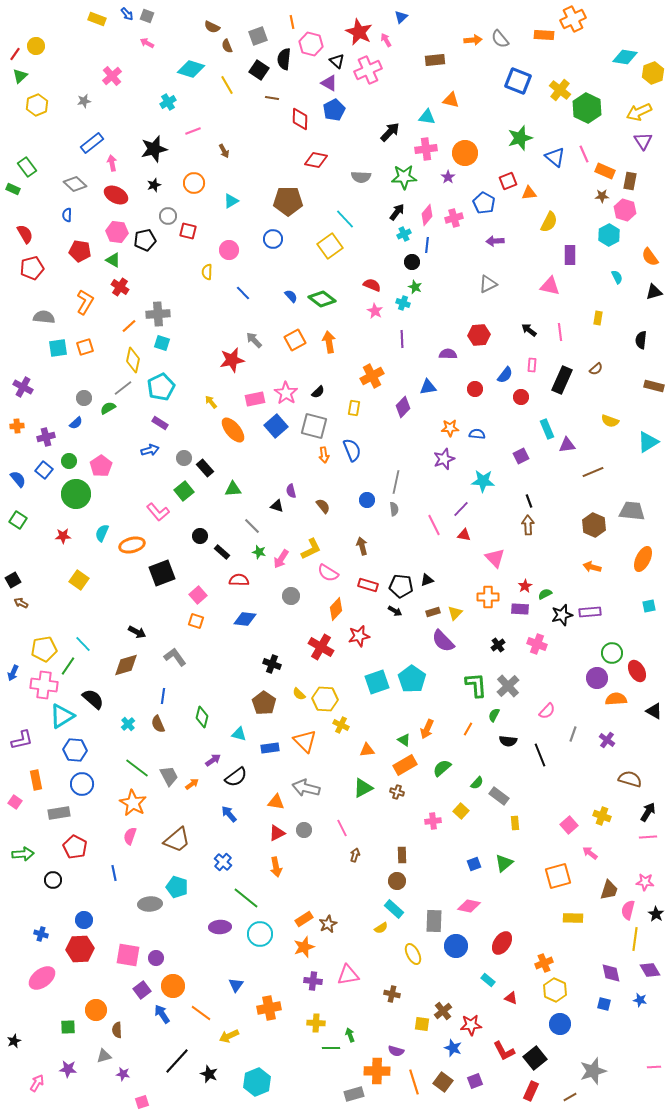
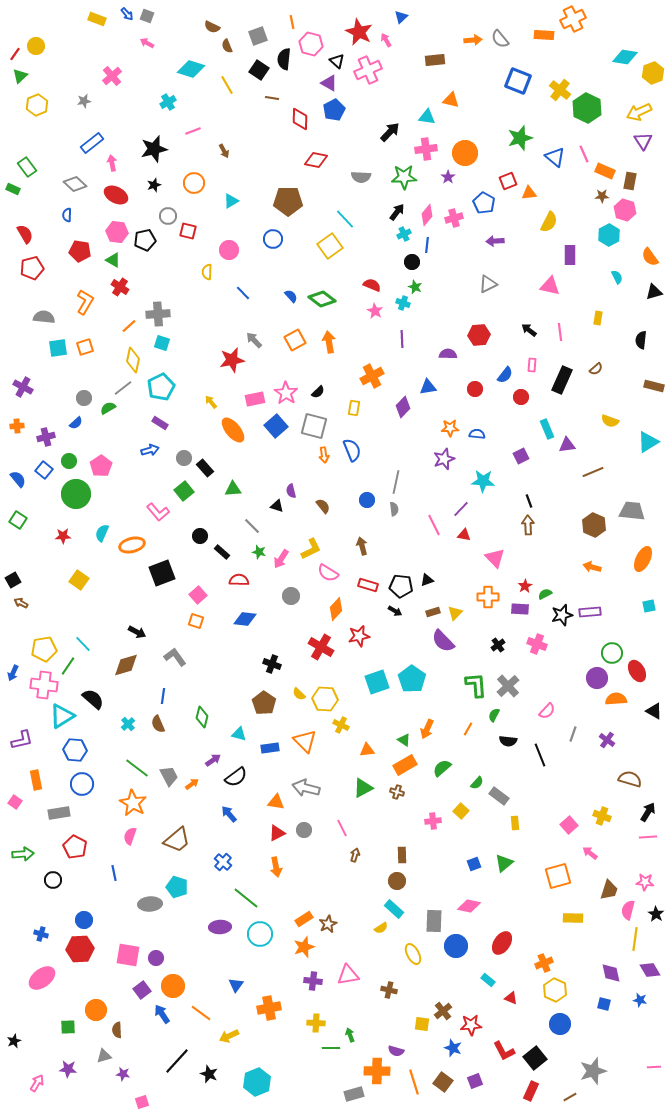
brown cross at (392, 994): moved 3 px left, 4 px up
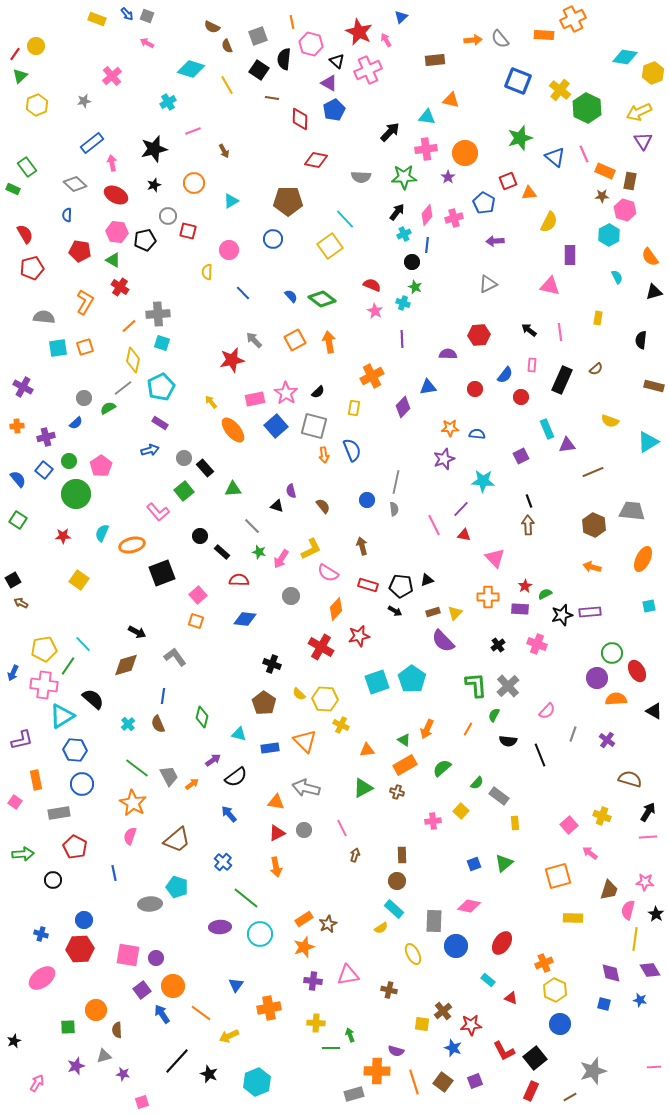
purple star at (68, 1069): moved 8 px right, 3 px up; rotated 24 degrees counterclockwise
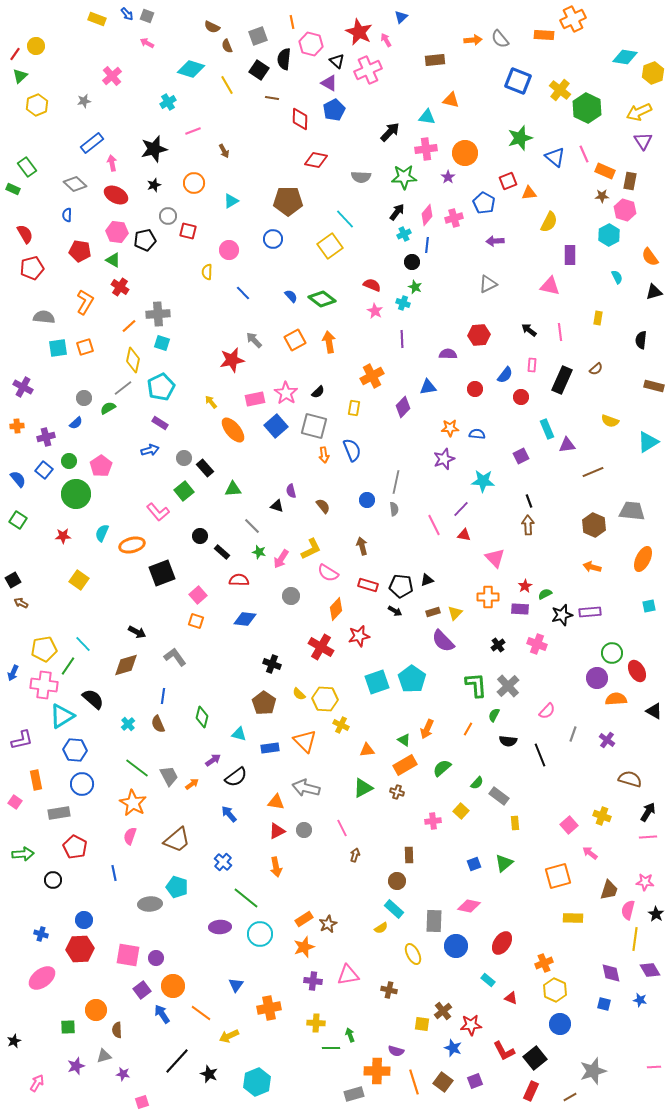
red triangle at (277, 833): moved 2 px up
brown rectangle at (402, 855): moved 7 px right
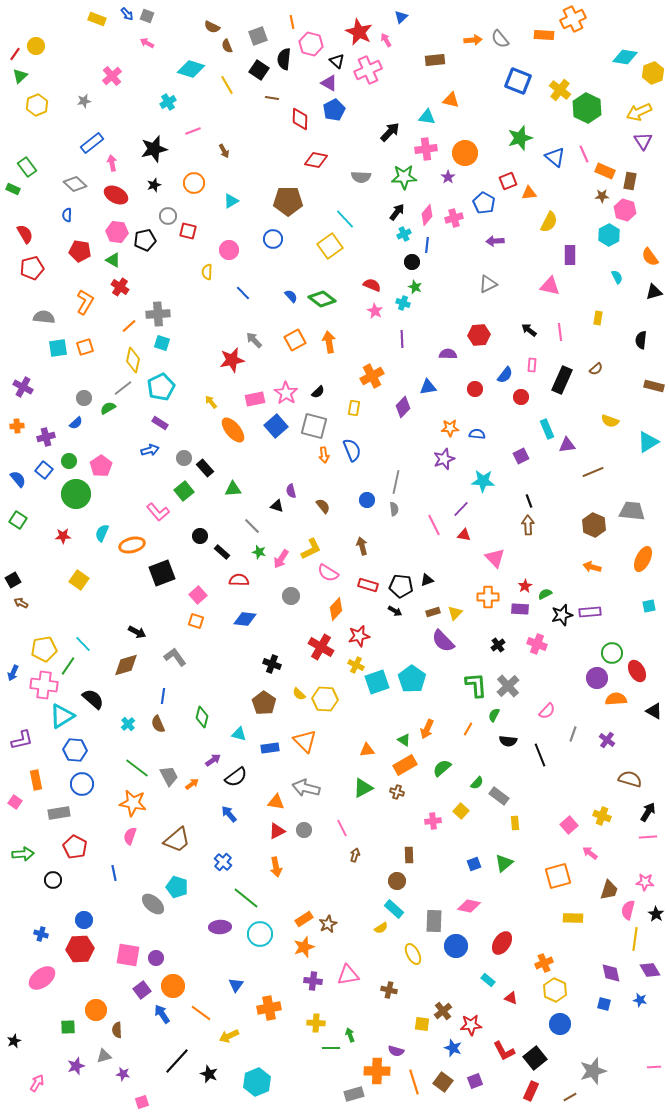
yellow cross at (341, 725): moved 15 px right, 60 px up
orange star at (133, 803): rotated 20 degrees counterclockwise
gray ellipse at (150, 904): moved 3 px right; rotated 45 degrees clockwise
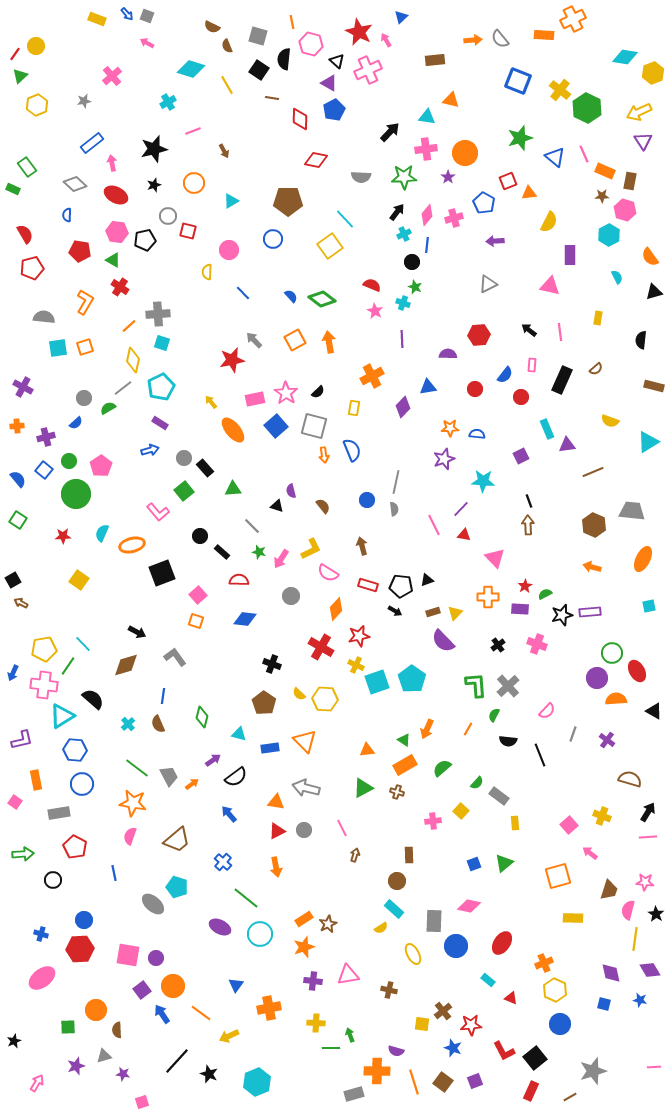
gray square at (258, 36): rotated 36 degrees clockwise
purple ellipse at (220, 927): rotated 30 degrees clockwise
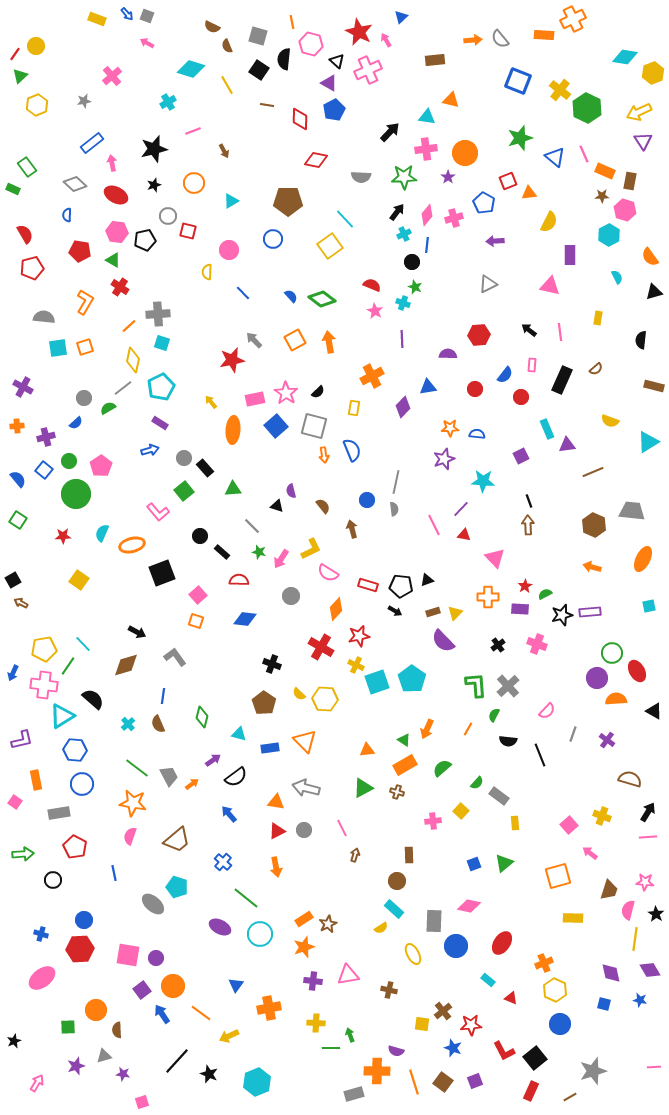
brown line at (272, 98): moved 5 px left, 7 px down
orange ellipse at (233, 430): rotated 44 degrees clockwise
brown arrow at (362, 546): moved 10 px left, 17 px up
